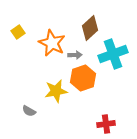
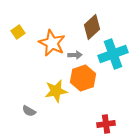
brown diamond: moved 2 px right, 1 px up
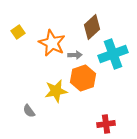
gray semicircle: rotated 24 degrees clockwise
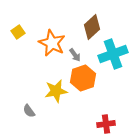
gray arrow: rotated 56 degrees clockwise
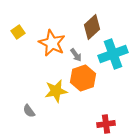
gray arrow: moved 1 px right
